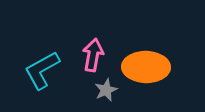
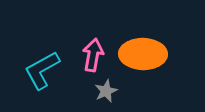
orange ellipse: moved 3 px left, 13 px up
gray star: moved 1 px down
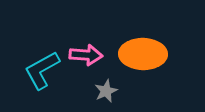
pink arrow: moved 7 px left; rotated 84 degrees clockwise
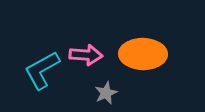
gray star: moved 2 px down
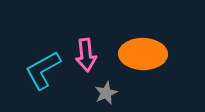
pink arrow: rotated 80 degrees clockwise
cyan L-shape: moved 1 px right
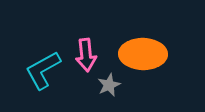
gray star: moved 3 px right, 8 px up
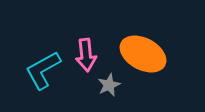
orange ellipse: rotated 27 degrees clockwise
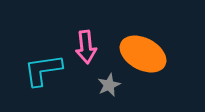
pink arrow: moved 8 px up
cyan L-shape: rotated 21 degrees clockwise
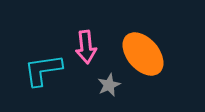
orange ellipse: rotated 21 degrees clockwise
